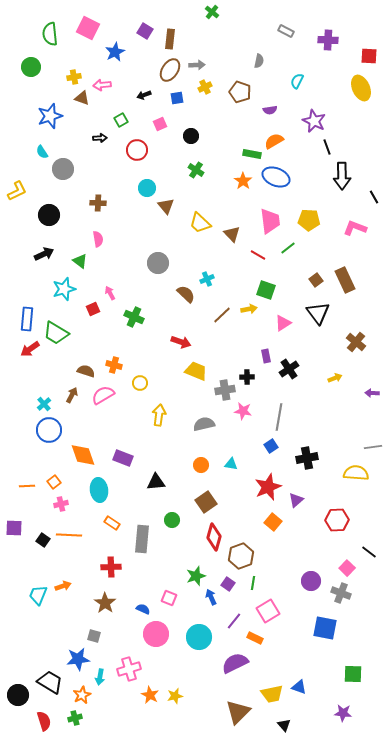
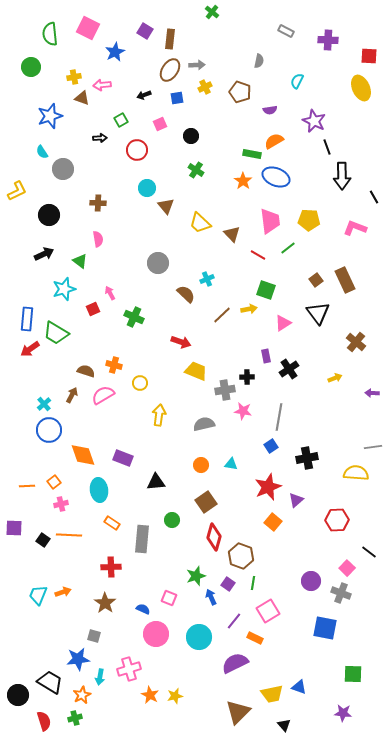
brown hexagon at (241, 556): rotated 20 degrees counterclockwise
orange arrow at (63, 586): moved 6 px down
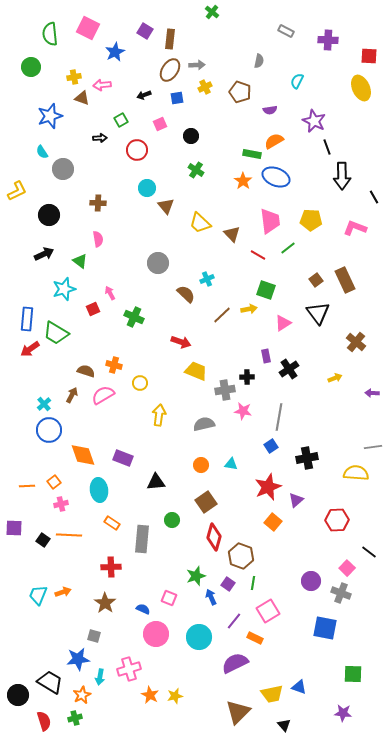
yellow pentagon at (309, 220): moved 2 px right
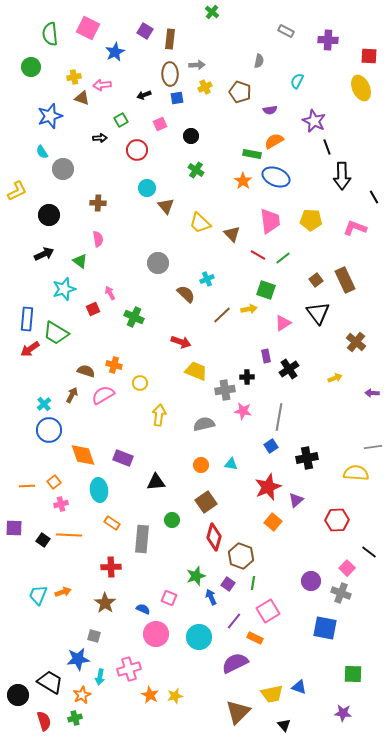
brown ellipse at (170, 70): moved 4 px down; rotated 35 degrees counterclockwise
green line at (288, 248): moved 5 px left, 10 px down
